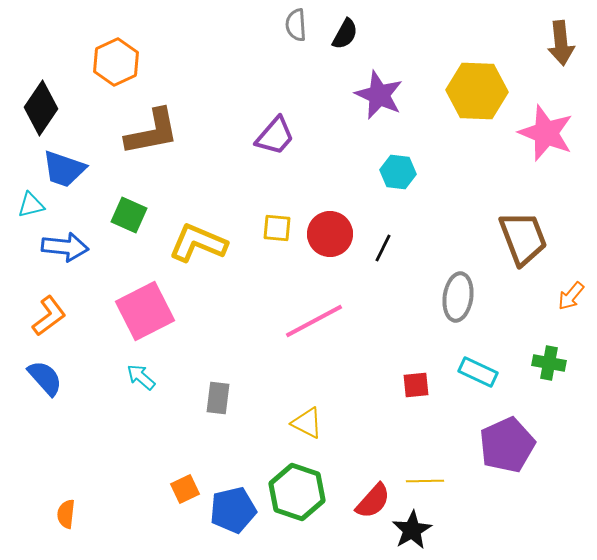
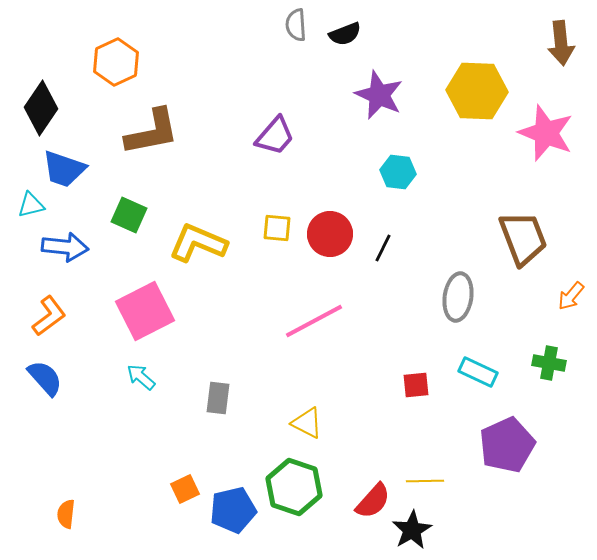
black semicircle: rotated 40 degrees clockwise
green hexagon: moved 3 px left, 5 px up
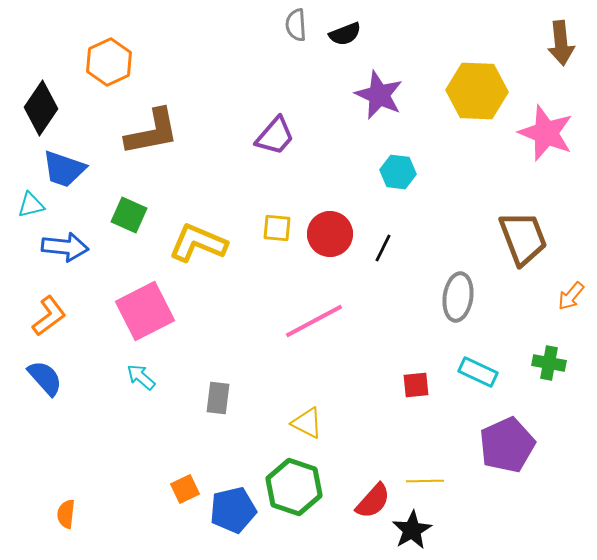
orange hexagon: moved 7 px left
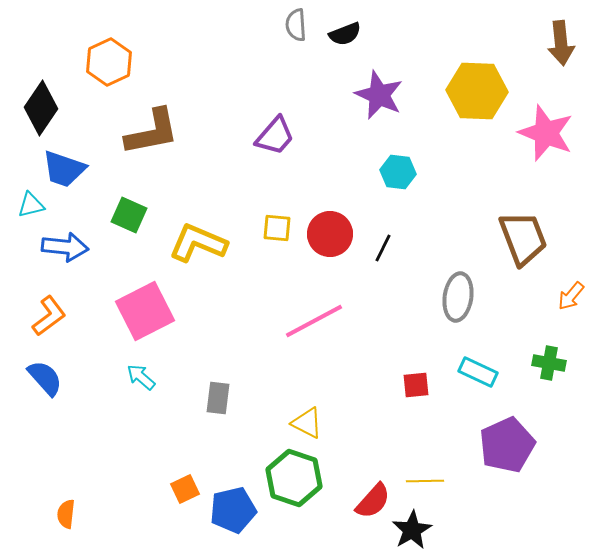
green hexagon: moved 9 px up
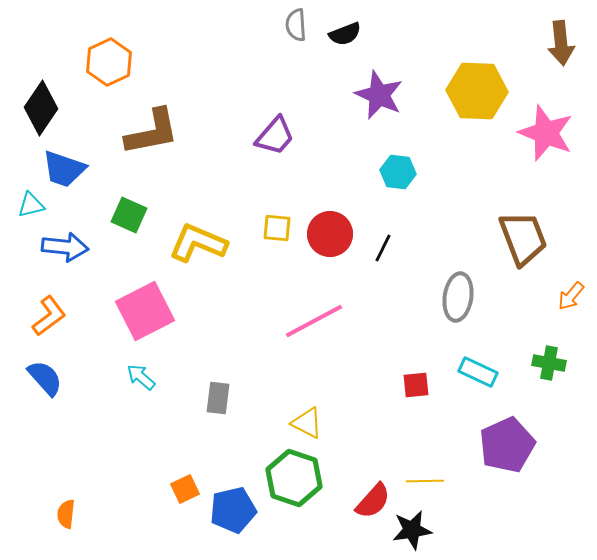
black star: rotated 21 degrees clockwise
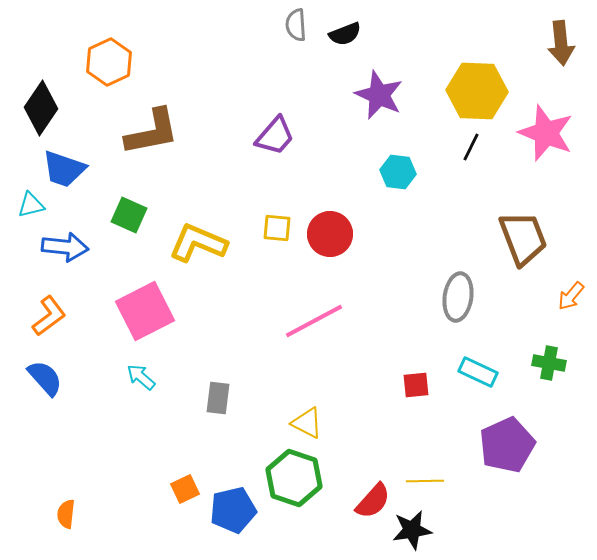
black line: moved 88 px right, 101 px up
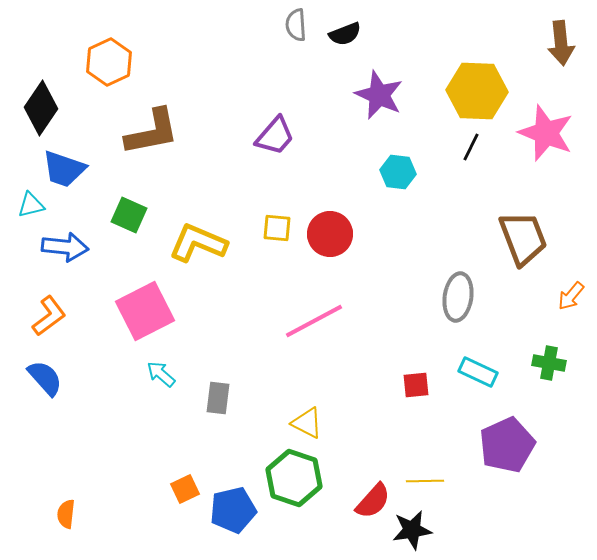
cyan arrow: moved 20 px right, 3 px up
